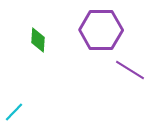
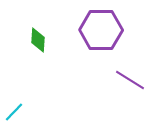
purple line: moved 10 px down
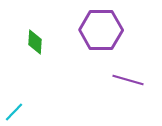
green diamond: moved 3 px left, 2 px down
purple line: moved 2 px left; rotated 16 degrees counterclockwise
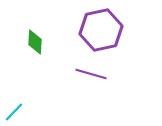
purple hexagon: rotated 12 degrees counterclockwise
purple line: moved 37 px left, 6 px up
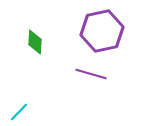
purple hexagon: moved 1 px right, 1 px down
cyan line: moved 5 px right
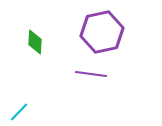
purple hexagon: moved 1 px down
purple line: rotated 8 degrees counterclockwise
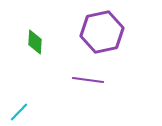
purple line: moved 3 px left, 6 px down
